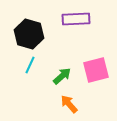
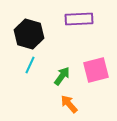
purple rectangle: moved 3 px right
green arrow: rotated 12 degrees counterclockwise
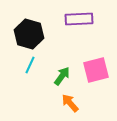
orange arrow: moved 1 px right, 1 px up
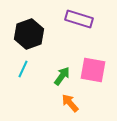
purple rectangle: rotated 20 degrees clockwise
black hexagon: rotated 24 degrees clockwise
cyan line: moved 7 px left, 4 px down
pink square: moved 3 px left; rotated 24 degrees clockwise
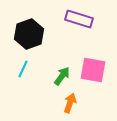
orange arrow: rotated 60 degrees clockwise
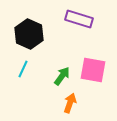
black hexagon: rotated 16 degrees counterclockwise
